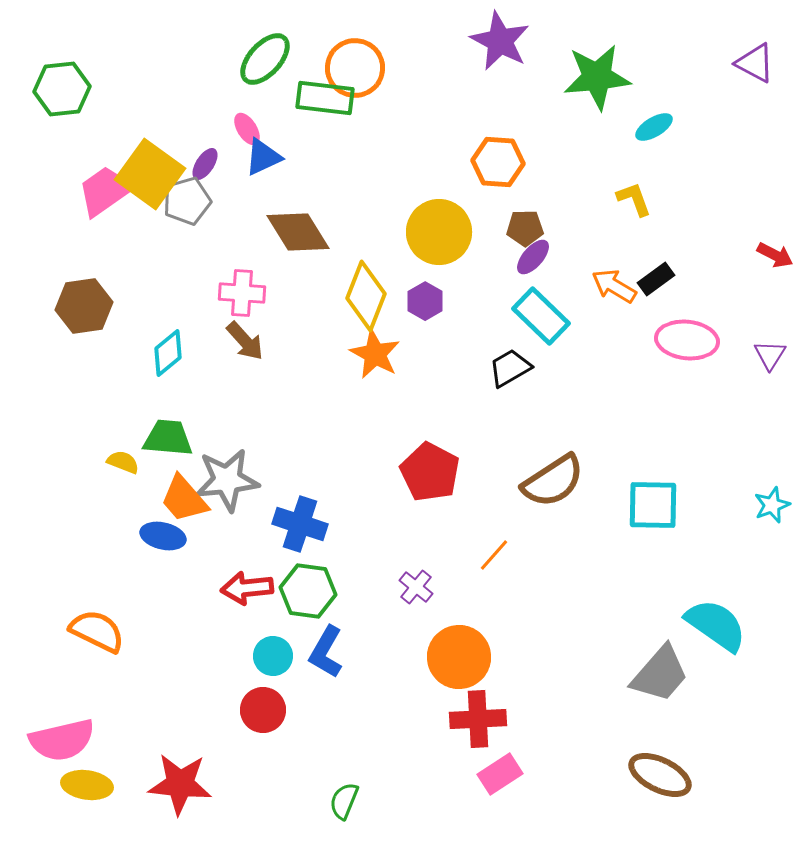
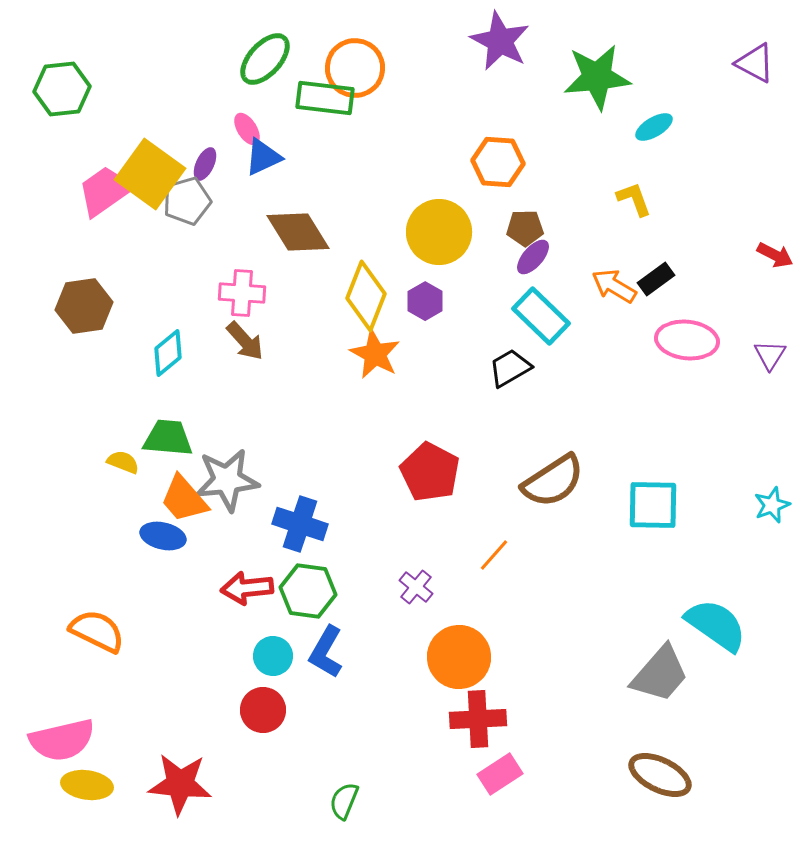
purple ellipse at (205, 164): rotated 8 degrees counterclockwise
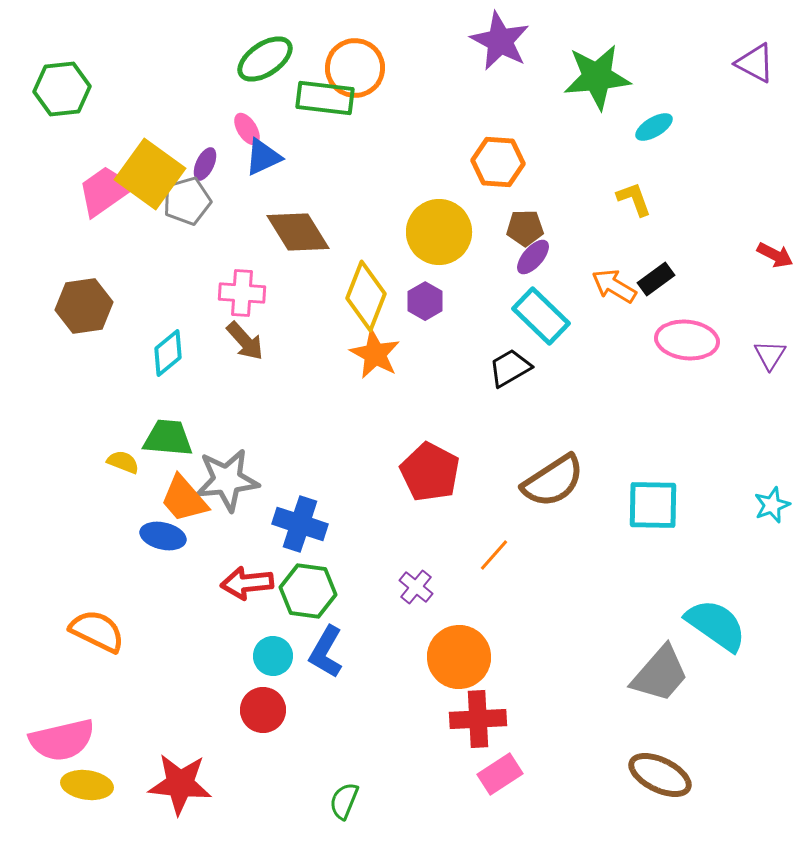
green ellipse at (265, 59): rotated 14 degrees clockwise
red arrow at (247, 588): moved 5 px up
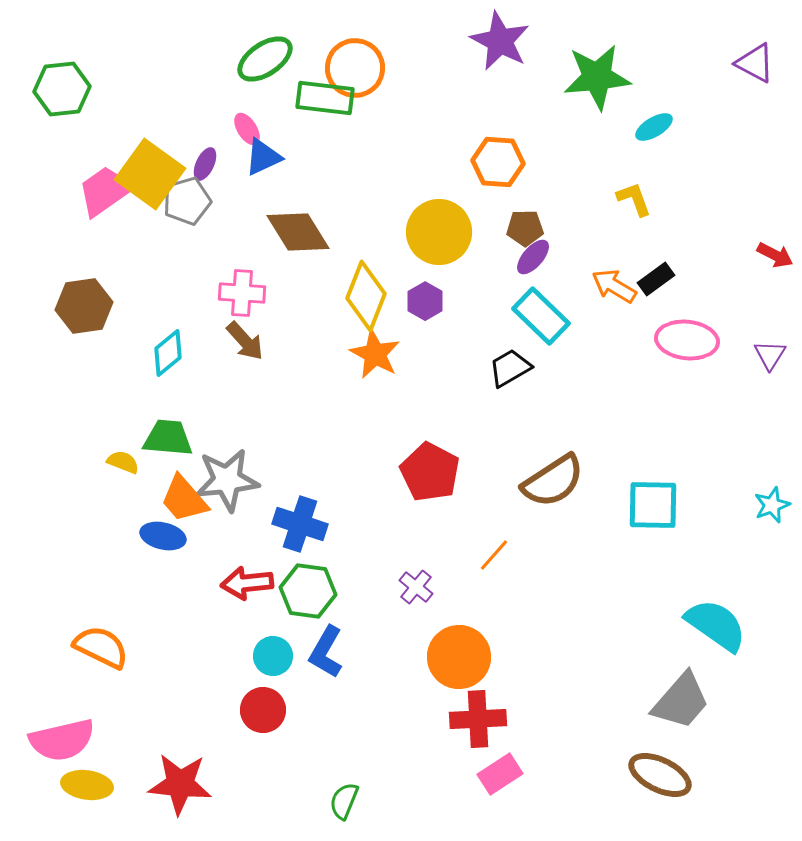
orange semicircle at (97, 631): moved 4 px right, 16 px down
gray trapezoid at (660, 674): moved 21 px right, 27 px down
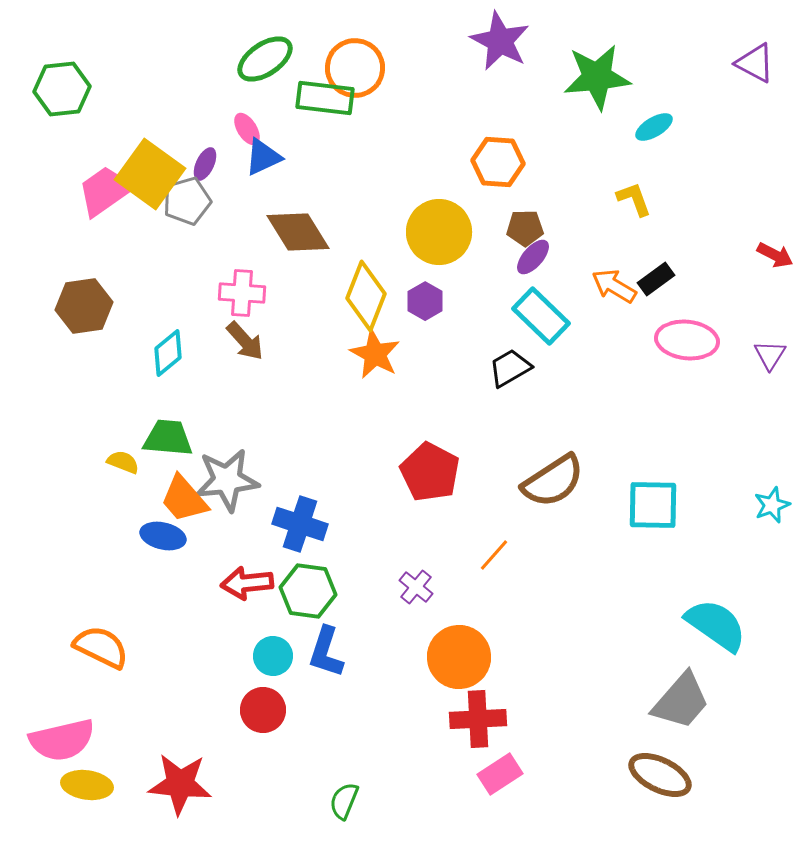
blue L-shape at (326, 652): rotated 12 degrees counterclockwise
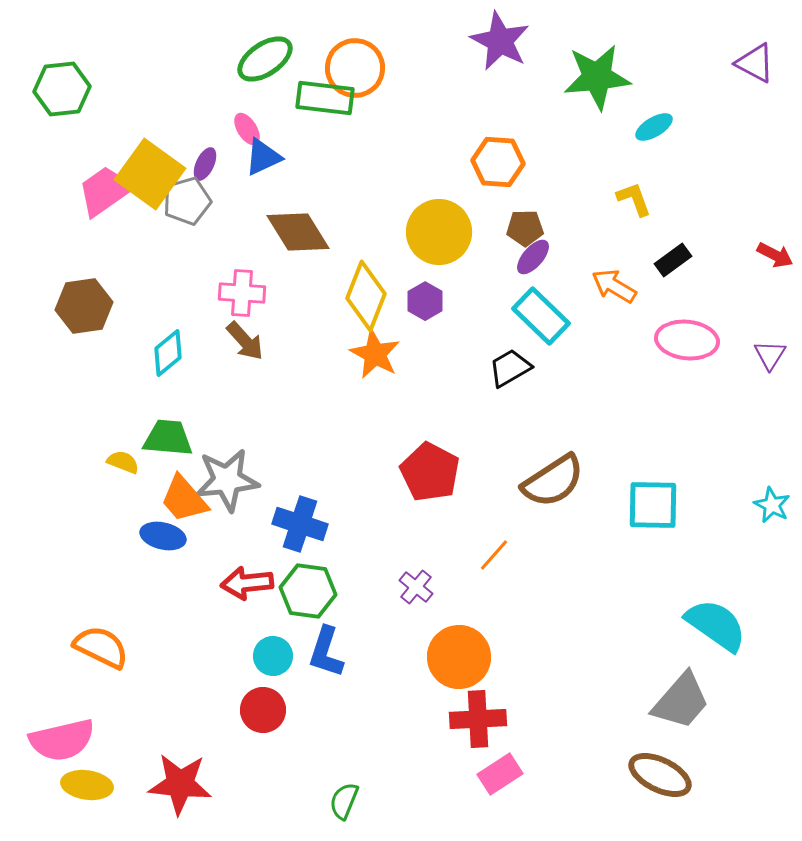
black rectangle at (656, 279): moved 17 px right, 19 px up
cyan star at (772, 505): rotated 24 degrees counterclockwise
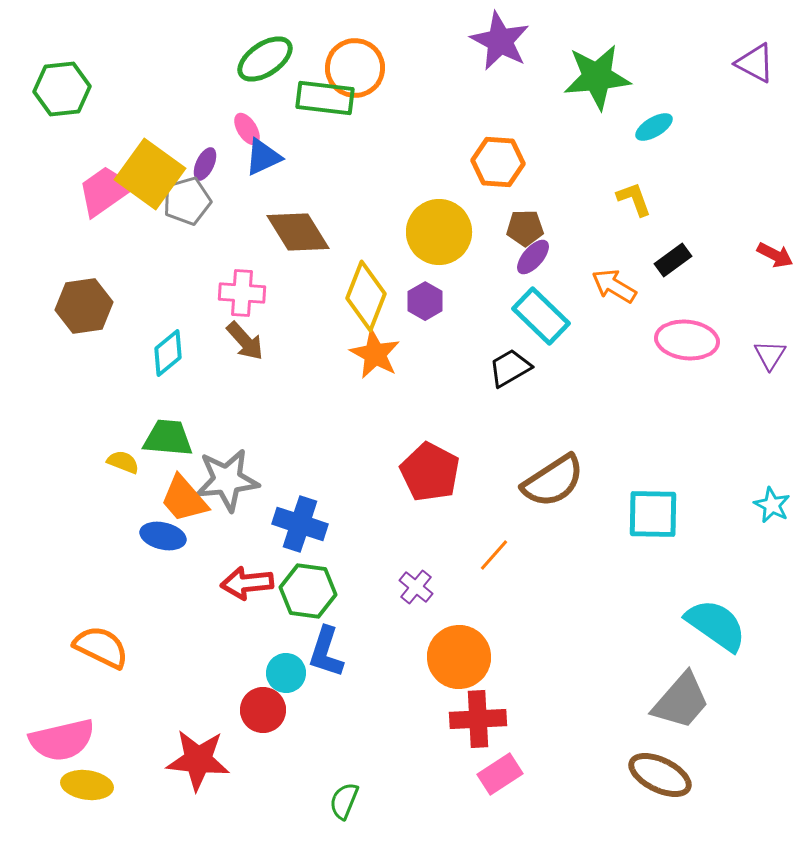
cyan square at (653, 505): moved 9 px down
cyan circle at (273, 656): moved 13 px right, 17 px down
red star at (180, 784): moved 18 px right, 24 px up
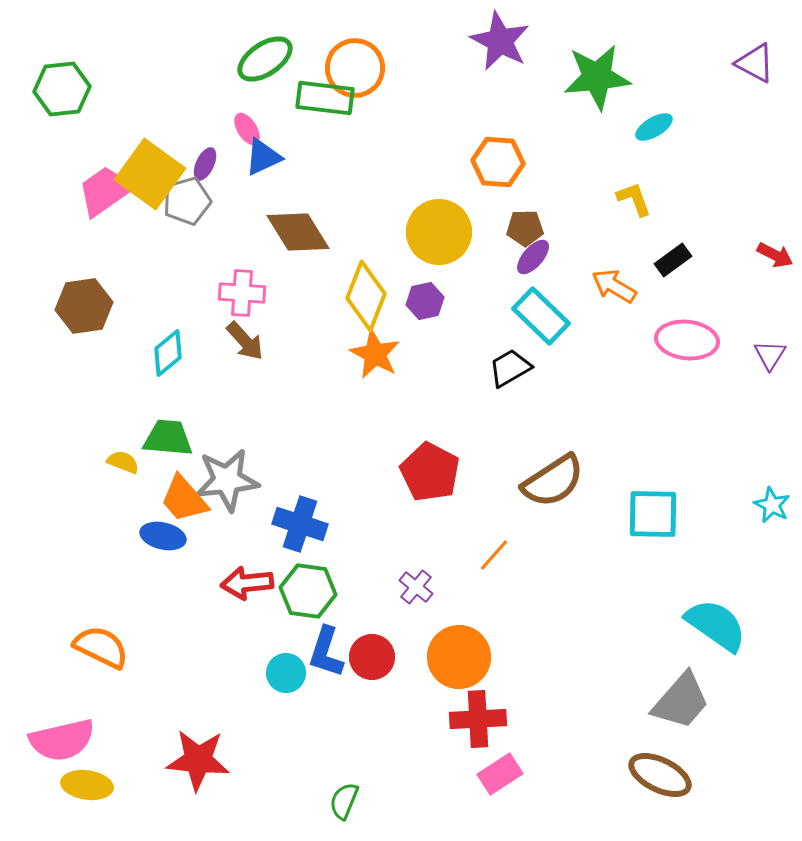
purple hexagon at (425, 301): rotated 18 degrees clockwise
red circle at (263, 710): moved 109 px right, 53 px up
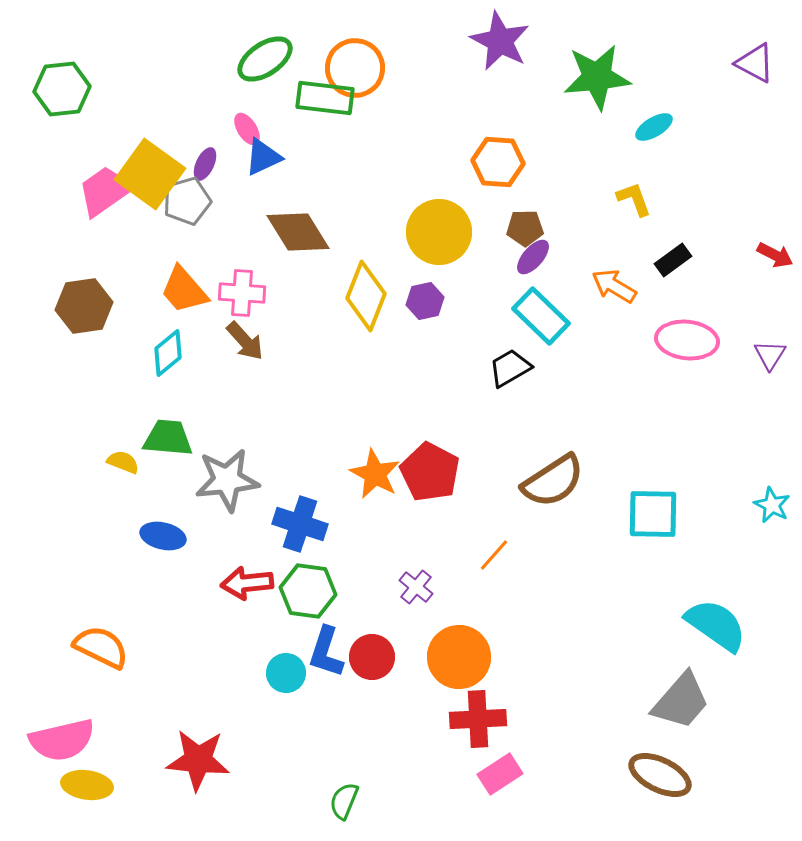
orange star at (375, 354): moved 120 px down
orange trapezoid at (184, 499): moved 209 px up
